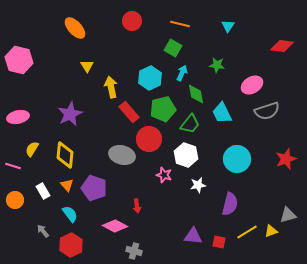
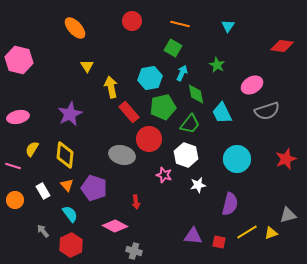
green star at (217, 65): rotated 21 degrees clockwise
cyan hexagon at (150, 78): rotated 15 degrees clockwise
green pentagon at (163, 109): moved 2 px up
red arrow at (137, 206): moved 1 px left, 4 px up
yellow triangle at (271, 231): moved 2 px down
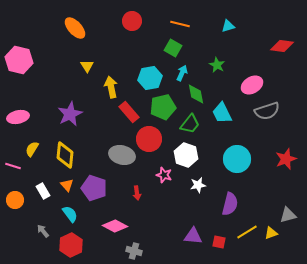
cyan triangle at (228, 26): rotated 40 degrees clockwise
red arrow at (136, 202): moved 1 px right, 9 px up
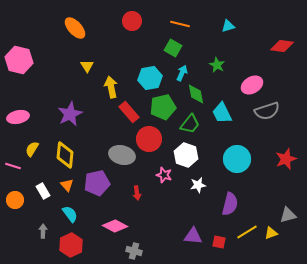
purple pentagon at (94, 188): moved 3 px right, 5 px up; rotated 30 degrees counterclockwise
gray arrow at (43, 231): rotated 40 degrees clockwise
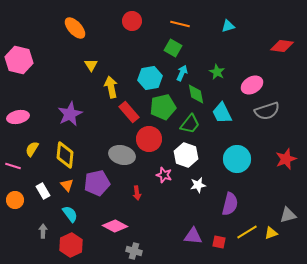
green star at (217, 65): moved 7 px down
yellow triangle at (87, 66): moved 4 px right, 1 px up
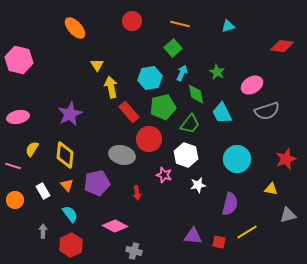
green square at (173, 48): rotated 18 degrees clockwise
yellow triangle at (91, 65): moved 6 px right
yellow triangle at (271, 233): moved 44 px up; rotated 32 degrees clockwise
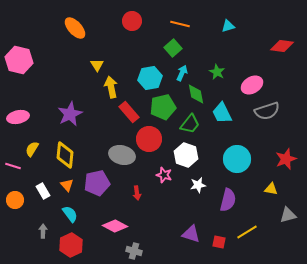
purple semicircle at (230, 204): moved 2 px left, 4 px up
purple triangle at (193, 236): moved 2 px left, 2 px up; rotated 12 degrees clockwise
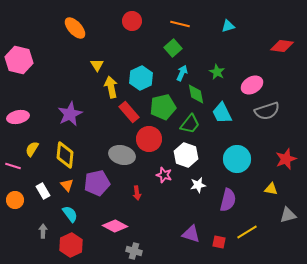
cyan hexagon at (150, 78): moved 9 px left; rotated 15 degrees counterclockwise
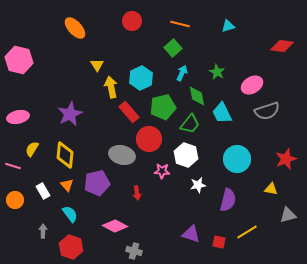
green diamond at (196, 94): moved 1 px right, 2 px down
pink star at (164, 175): moved 2 px left, 4 px up; rotated 14 degrees counterclockwise
red hexagon at (71, 245): moved 2 px down; rotated 15 degrees counterclockwise
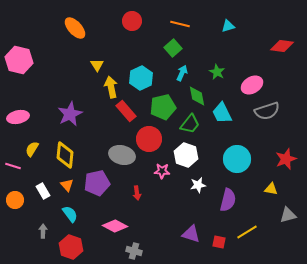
red rectangle at (129, 112): moved 3 px left, 1 px up
